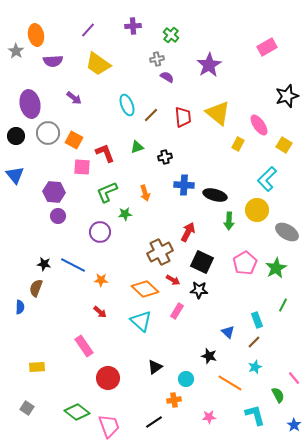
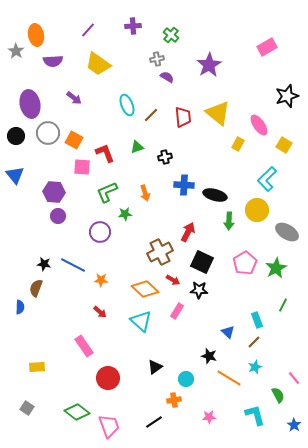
orange line at (230, 383): moved 1 px left, 5 px up
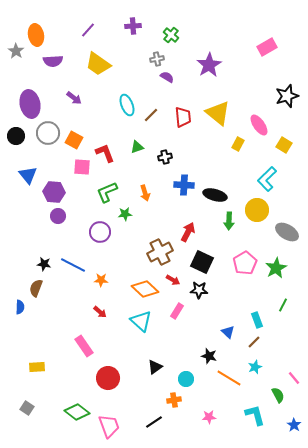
blue triangle at (15, 175): moved 13 px right
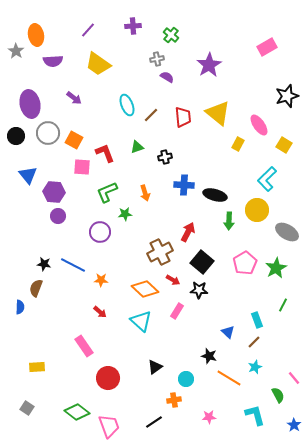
black square at (202, 262): rotated 15 degrees clockwise
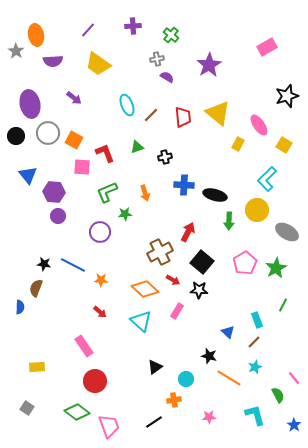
red circle at (108, 378): moved 13 px left, 3 px down
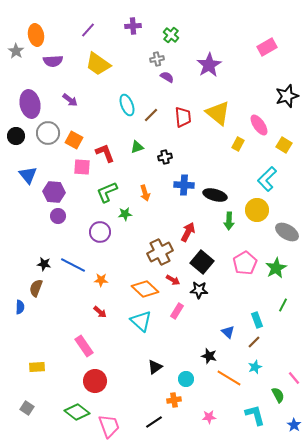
purple arrow at (74, 98): moved 4 px left, 2 px down
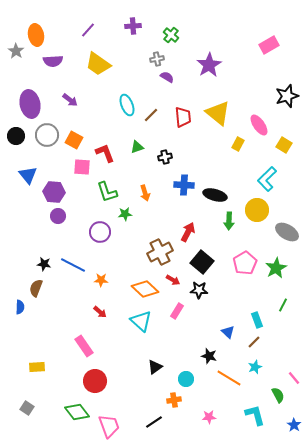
pink rectangle at (267, 47): moved 2 px right, 2 px up
gray circle at (48, 133): moved 1 px left, 2 px down
green L-shape at (107, 192): rotated 85 degrees counterclockwise
green diamond at (77, 412): rotated 15 degrees clockwise
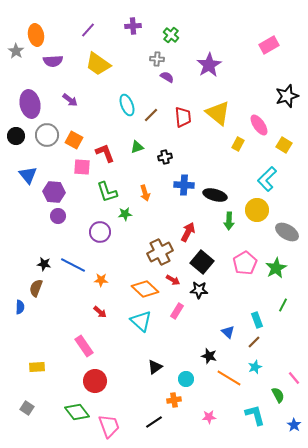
gray cross at (157, 59): rotated 16 degrees clockwise
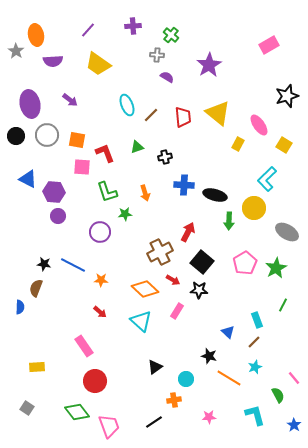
gray cross at (157, 59): moved 4 px up
orange square at (74, 140): moved 3 px right; rotated 18 degrees counterclockwise
blue triangle at (28, 175): moved 4 px down; rotated 24 degrees counterclockwise
yellow circle at (257, 210): moved 3 px left, 2 px up
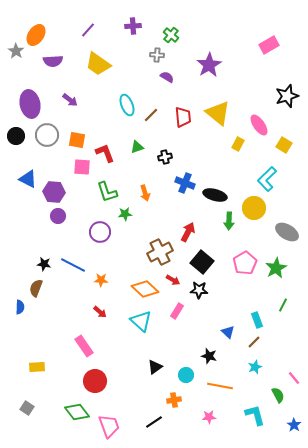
orange ellipse at (36, 35): rotated 45 degrees clockwise
blue cross at (184, 185): moved 1 px right, 2 px up; rotated 18 degrees clockwise
orange line at (229, 378): moved 9 px left, 8 px down; rotated 20 degrees counterclockwise
cyan circle at (186, 379): moved 4 px up
